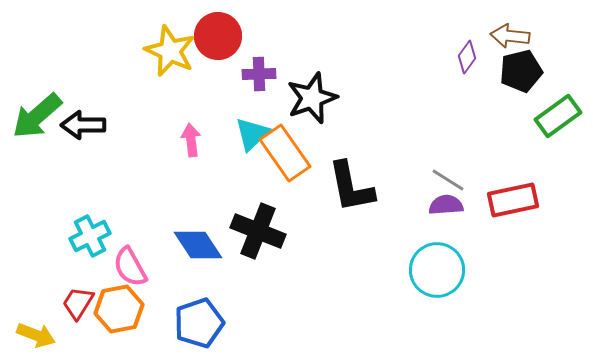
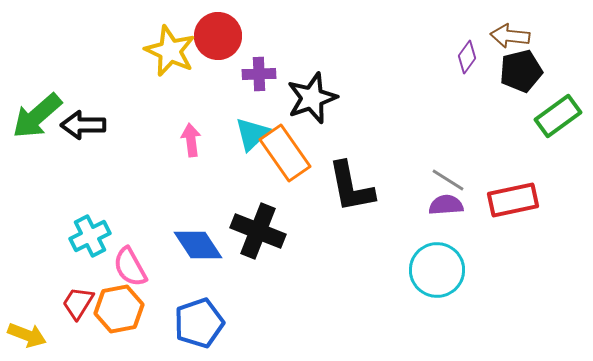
yellow arrow: moved 9 px left
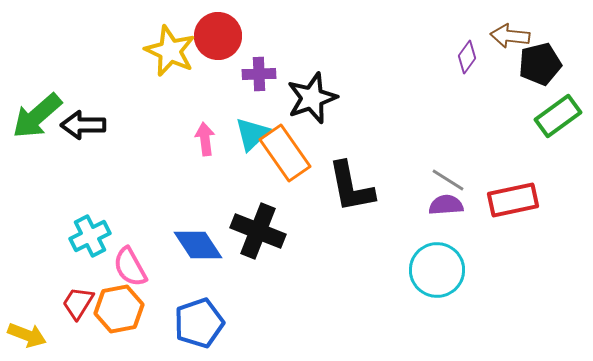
black pentagon: moved 19 px right, 7 px up
pink arrow: moved 14 px right, 1 px up
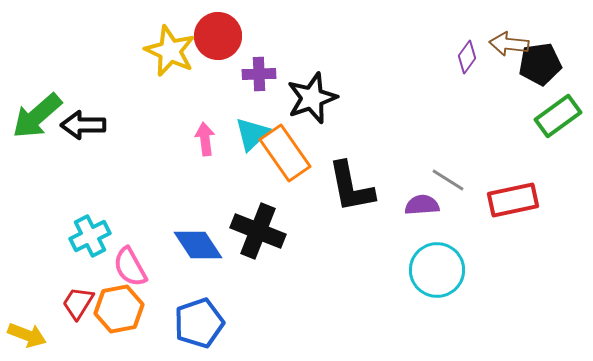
brown arrow: moved 1 px left, 8 px down
black pentagon: rotated 6 degrees clockwise
purple semicircle: moved 24 px left
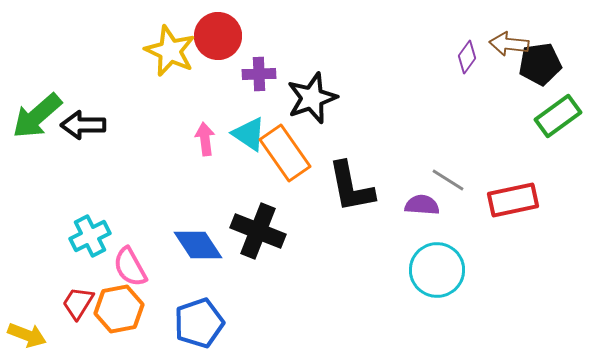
cyan triangle: moved 3 px left; rotated 42 degrees counterclockwise
purple semicircle: rotated 8 degrees clockwise
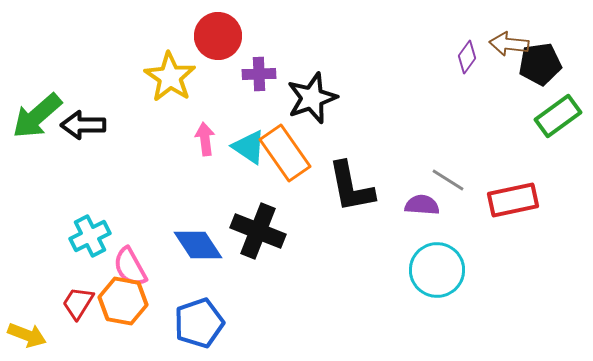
yellow star: moved 26 px down; rotated 9 degrees clockwise
cyan triangle: moved 13 px down
orange hexagon: moved 4 px right, 8 px up; rotated 21 degrees clockwise
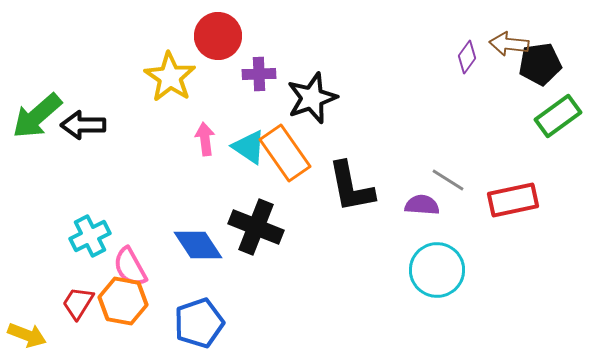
black cross: moved 2 px left, 4 px up
